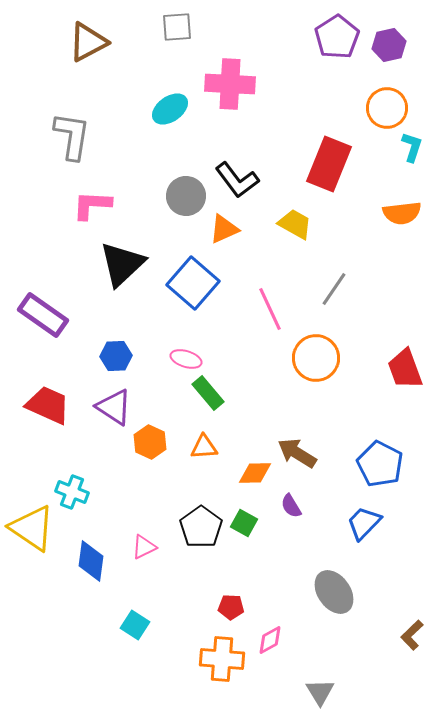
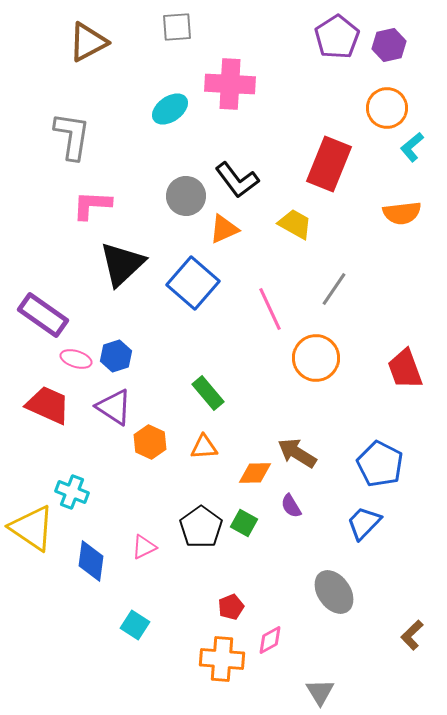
cyan L-shape at (412, 147): rotated 148 degrees counterclockwise
blue hexagon at (116, 356): rotated 16 degrees counterclockwise
pink ellipse at (186, 359): moved 110 px left
red pentagon at (231, 607): rotated 25 degrees counterclockwise
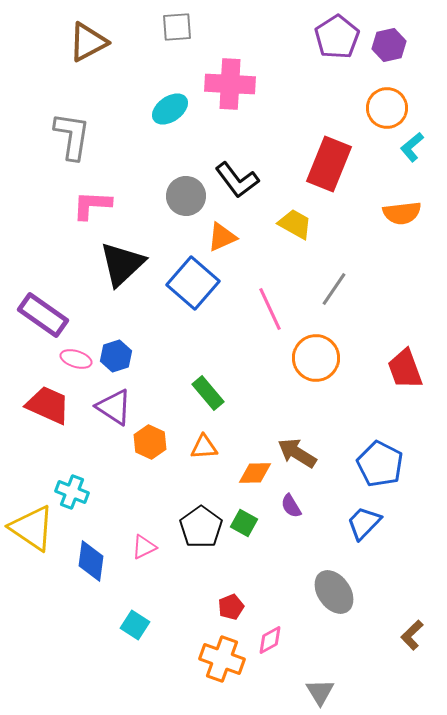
orange triangle at (224, 229): moved 2 px left, 8 px down
orange cross at (222, 659): rotated 15 degrees clockwise
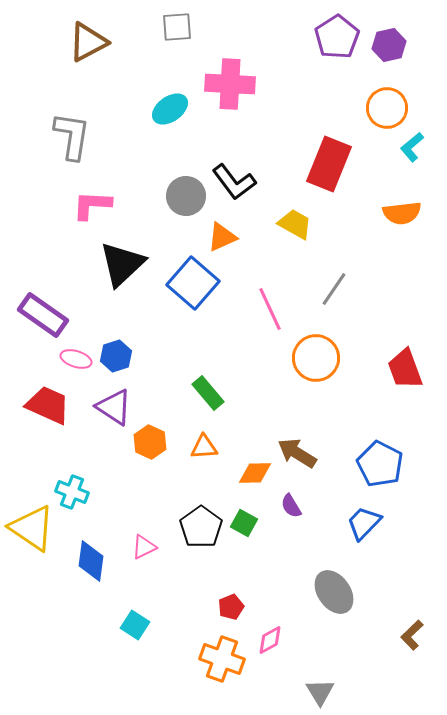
black L-shape at (237, 180): moved 3 px left, 2 px down
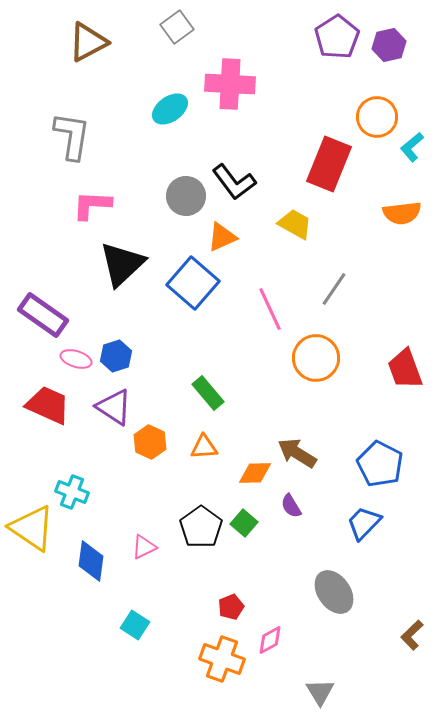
gray square at (177, 27): rotated 32 degrees counterclockwise
orange circle at (387, 108): moved 10 px left, 9 px down
green square at (244, 523): rotated 12 degrees clockwise
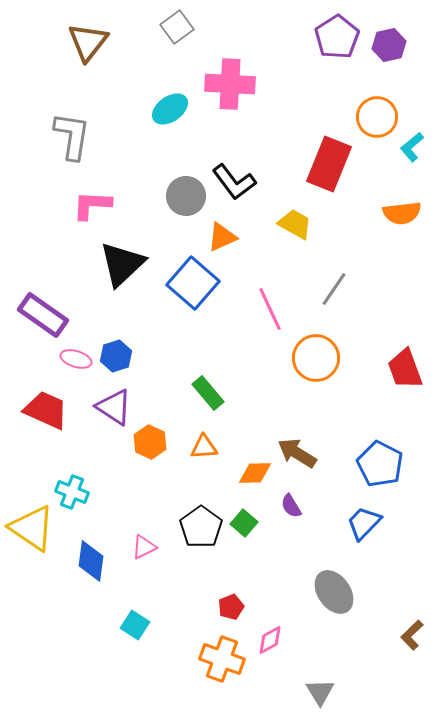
brown triangle at (88, 42): rotated 24 degrees counterclockwise
red trapezoid at (48, 405): moved 2 px left, 5 px down
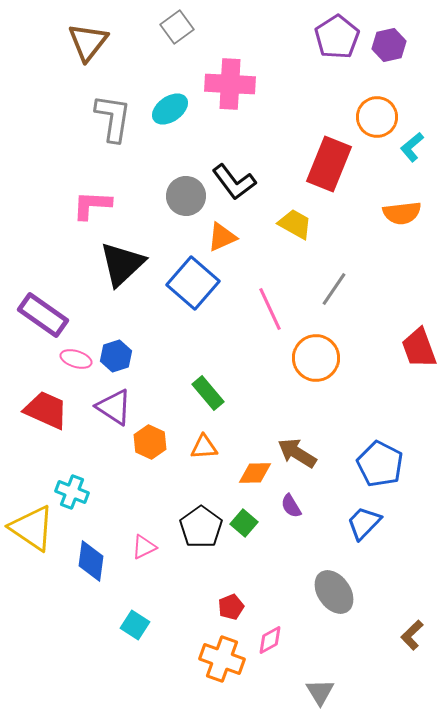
gray L-shape at (72, 136): moved 41 px right, 18 px up
red trapezoid at (405, 369): moved 14 px right, 21 px up
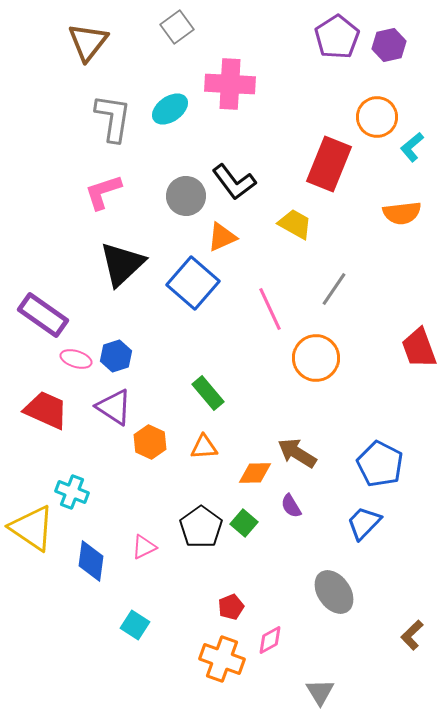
pink L-shape at (92, 205): moved 11 px right, 13 px up; rotated 21 degrees counterclockwise
